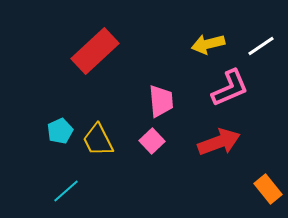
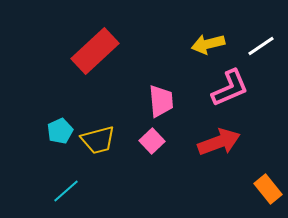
yellow trapezoid: rotated 78 degrees counterclockwise
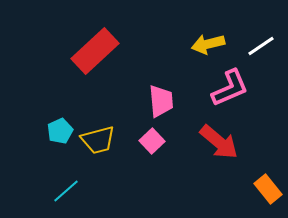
red arrow: rotated 60 degrees clockwise
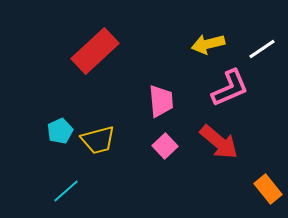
white line: moved 1 px right, 3 px down
pink square: moved 13 px right, 5 px down
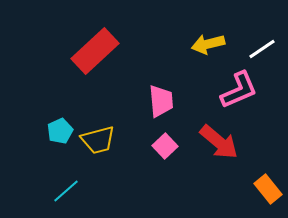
pink L-shape: moved 9 px right, 2 px down
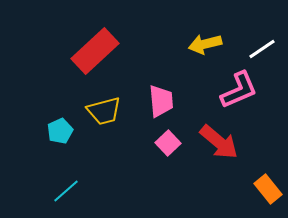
yellow arrow: moved 3 px left
yellow trapezoid: moved 6 px right, 29 px up
pink square: moved 3 px right, 3 px up
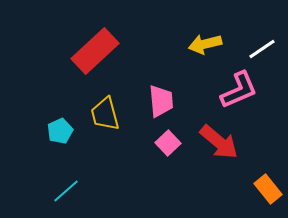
yellow trapezoid: moved 1 px right, 3 px down; rotated 90 degrees clockwise
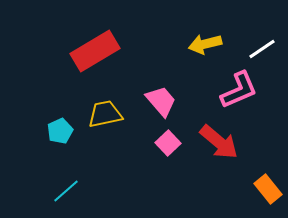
red rectangle: rotated 12 degrees clockwise
pink trapezoid: rotated 36 degrees counterclockwise
yellow trapezoid: rotated 93 degrees clockwise
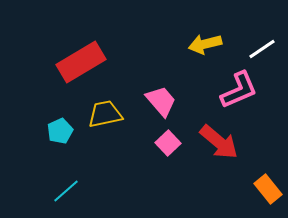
red rectangle: moved 14 px left, 11 px down
